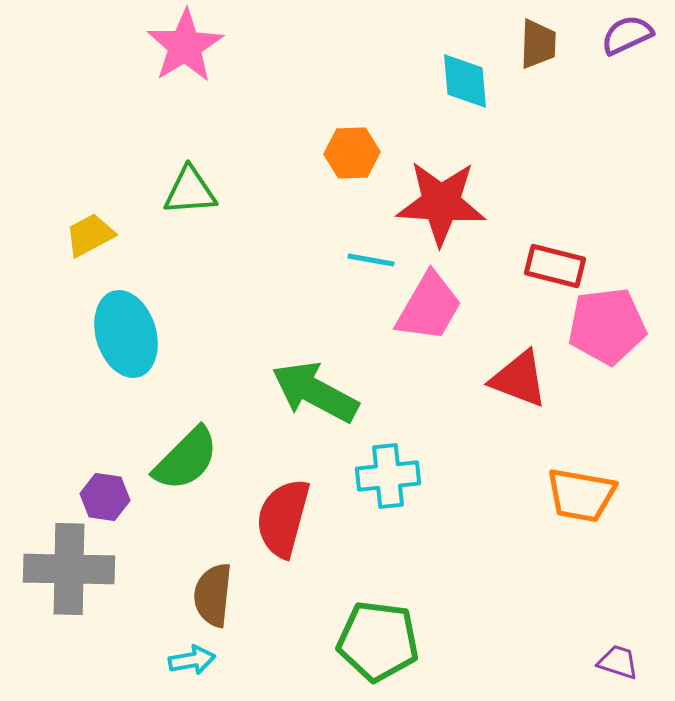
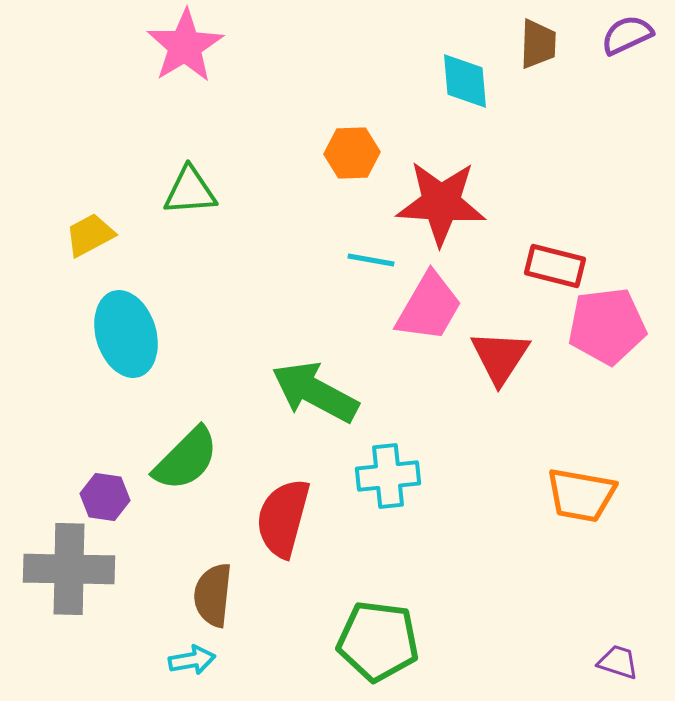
red triangle: moved 19 px left, 22 px up; rotated 42 degrees clockwise
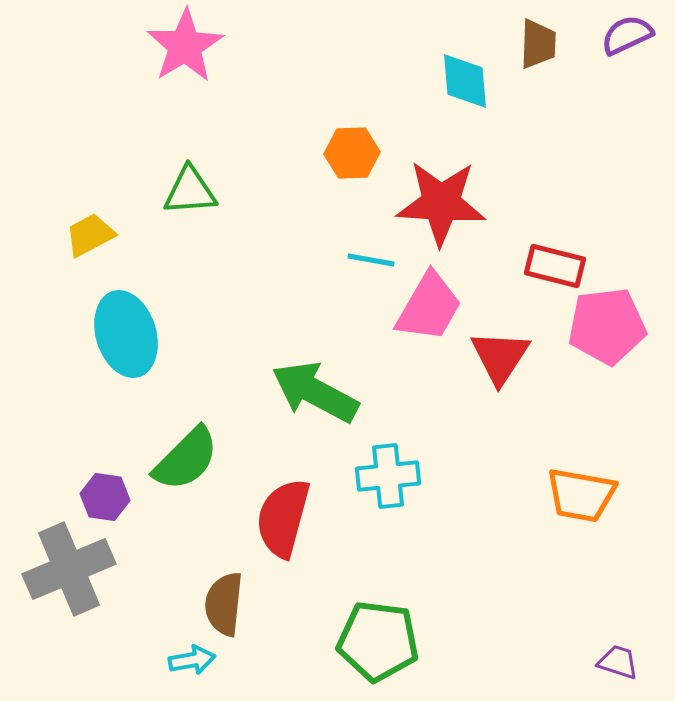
gray cross: rotated 24 degrees counterclockwise
brown semicircle: moved 11 px right, 9 px down
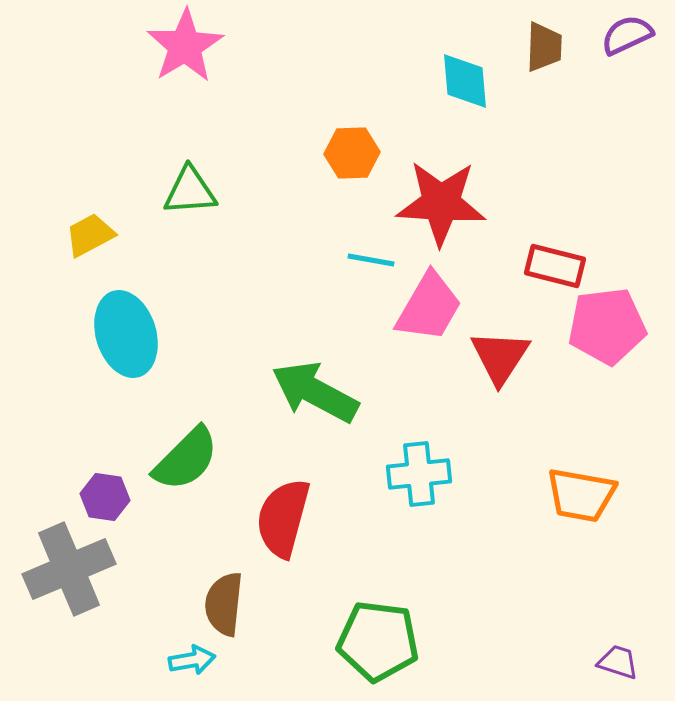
brown trapezoid: moved 6 px right, 3 px down
cyan cross: moved 31 px right, 2 px up
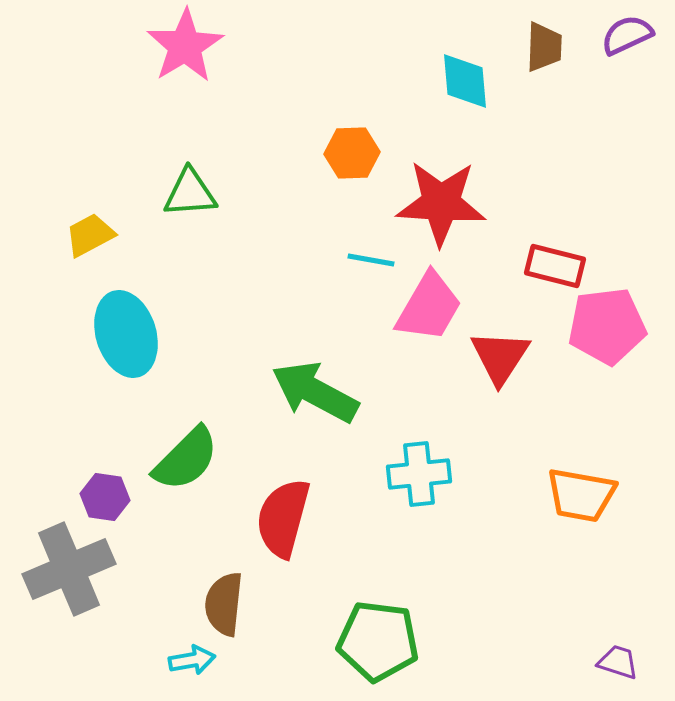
green triangle: moved 2 px down
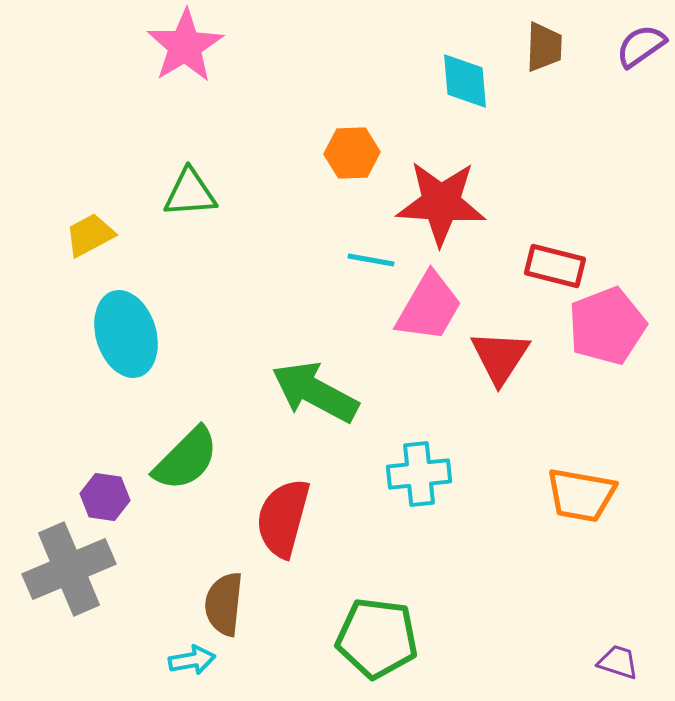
purple semicircle: moved 14 px right, 11 px down; rotated 10 degrees counterclockwise
pink pentagon: rotated 14 degrees counterclockwise
green pentagon: moved 1 px left, 3 px up
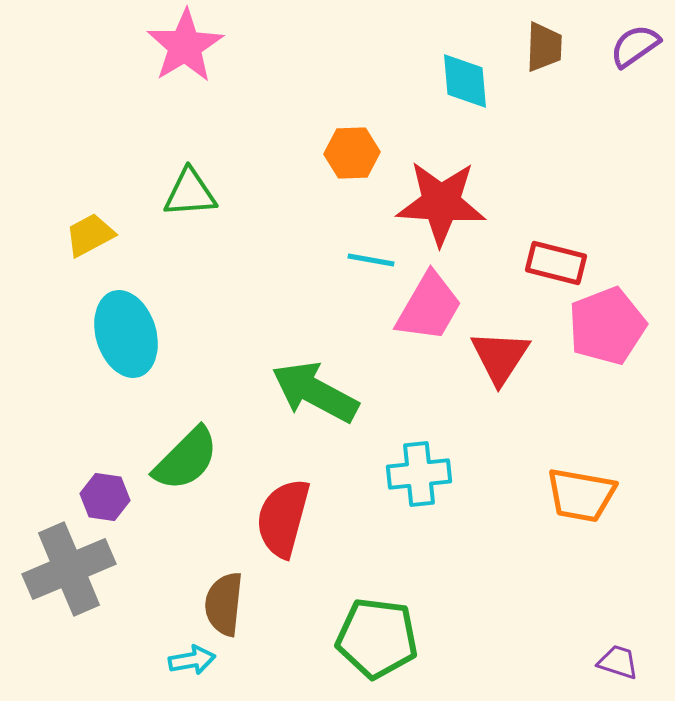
purple semicircle: moved 6 px left
red rectangle: moved 1 px right, 3 px up
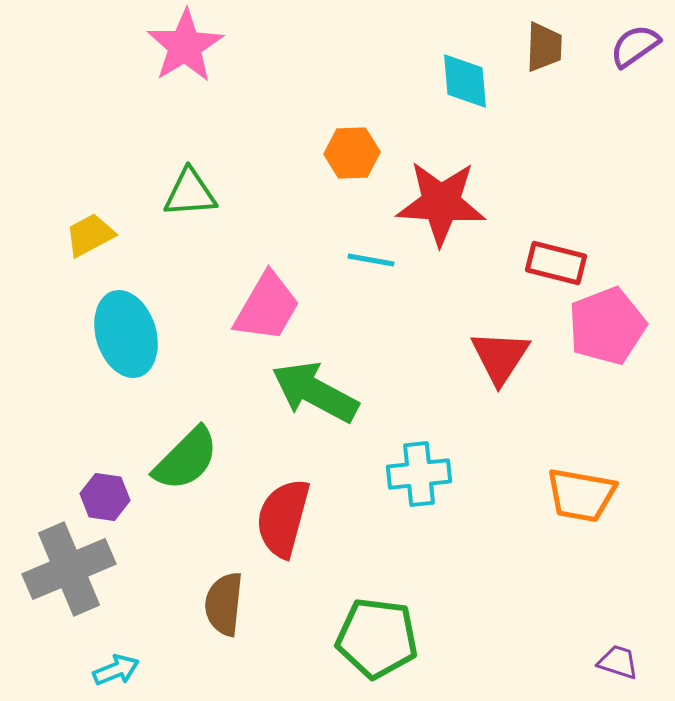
pink trapezoid: moved 162 px left
cyan arrow: moved 76 px left, 10 px down; rotated 12 degrees counterclockwise
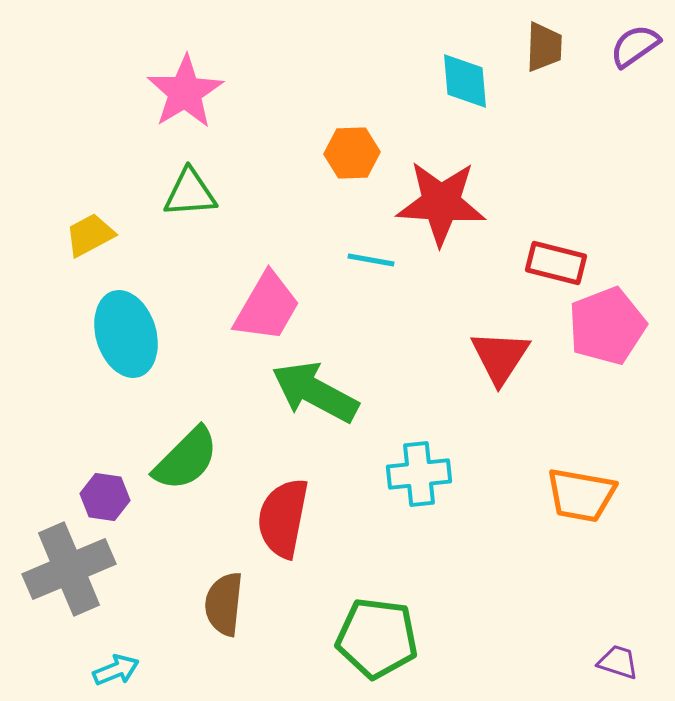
pink star: moved 46 px down
red semicircle: rotated 4 degrees counterclockwise
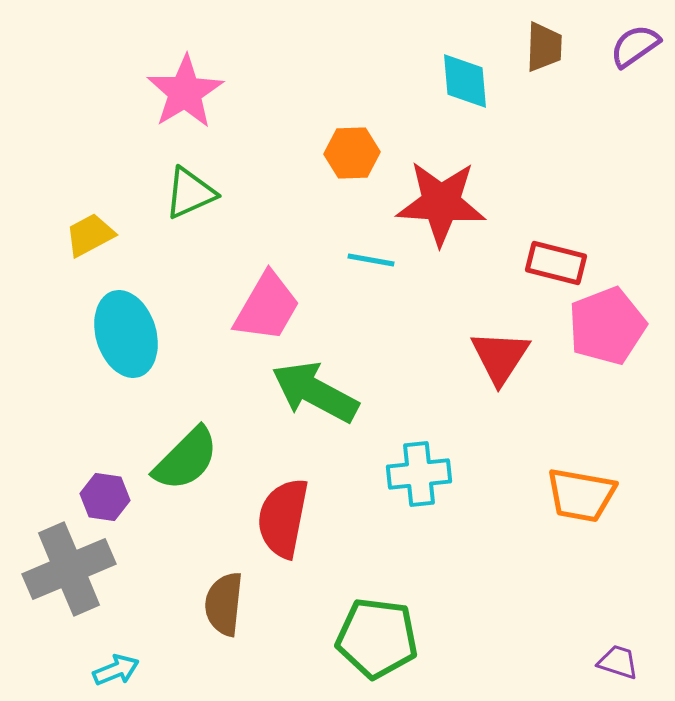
green triangle: rotated 20 degrees counterclockwise
